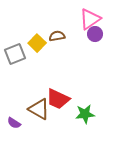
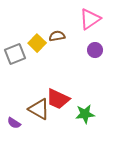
purple circle: moved 16 px down
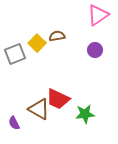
pink triangle: moved 8 px right, 4 px up
purple semicircle: rotated 32 degrees clockwise
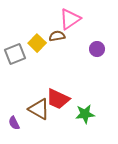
pink triangle: moved 28 px left, 4 px down
purple circle: moved 2 px right, 1 px up
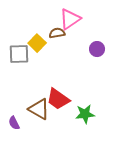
brown semicircle: moved 3 px up
gray square: moved 4 px right; rotated 20 degrees clockwise
red trapezoid: rotated 10 degrees clockwise
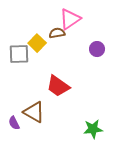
red trapezoid: moved 13 px up
brown triangle: moved 5 px left, 3 px down
green star: moved 8 px right, 15 px down
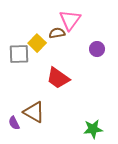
pink triangle: moved 1 px down; rotated 20 degrees counterclockwise
red trapezoid: moved 8 px up
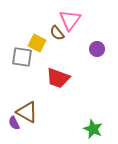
brown semicircle: rotated 119 degrees counterclockwise
yellow square: rotated 18 degrees counterclockwise
gray square: moved 3 px right, 3 px down; rotated 10 degrees clockwise
red trapezoid: rotated 15 degrees counterclockwise
brown triangle: moved 7 px left
green star: rotated 30 degrees clockwise
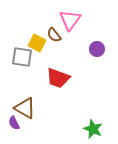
brown semicircle: moved 3 px left, 2 px down
brown triangle: moved 2 px left, 4 px up
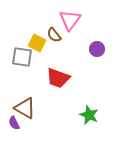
green star: moved 4 px left, 14 px up
